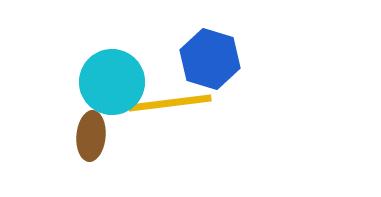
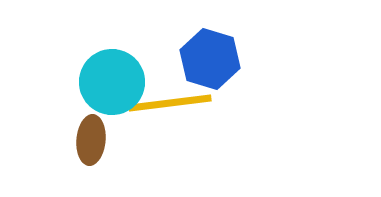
brown ellipse: moved 4 px down
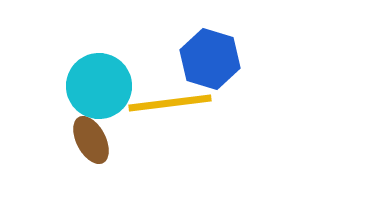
cyan circle: moved 13 px left, 4 px down
brown ellipse: rotated 33 degrees counterclockwise
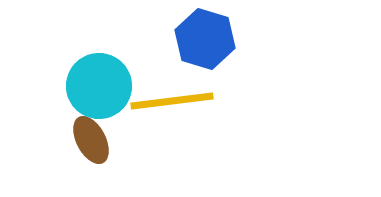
blue hexagon: moved 5 px left, 20 px up
yellow line: moved 2 px right, 2 px up
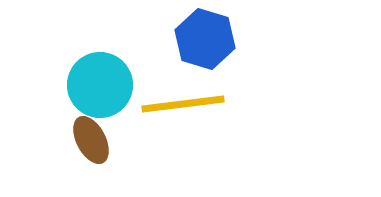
cyan circle: moved 1 px right, 1 px up
yellow line: moved 11 px right, 3 px down
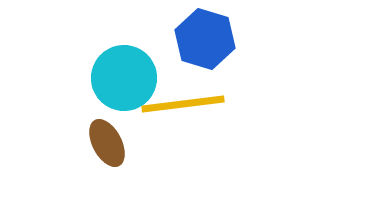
cyan circle: moved 24 px right, 7 px up
brown ellipse: moved 16 px right, 3 px down
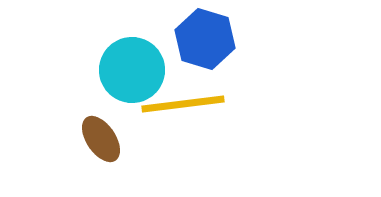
cyan circle: moved 8 px right, 8 px up
brown ellipse: moved 6 px left, 4 px up; rotated 6 degrees counterclockwise
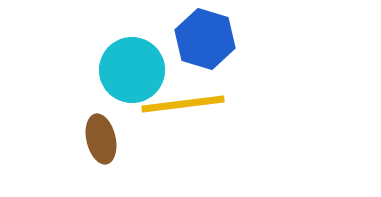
brown ellipse: rotated 21 degrees clockwise
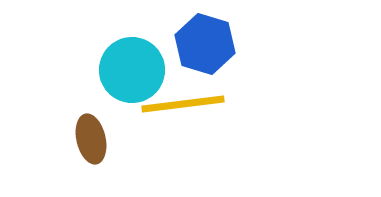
blue hexagon: moved 5 px down
brown ellipse: moved 10 px left
